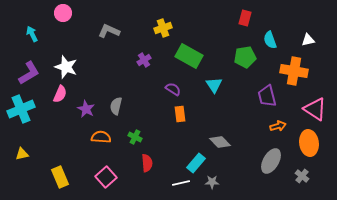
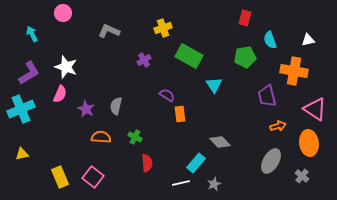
purple semicircle: moved 6 px left, 6 px down
pink square: moved 13 px left; rotated 10 degrees counterclockwise
gray star: moved 2 px right, 2 px down; rotated 24 degrees counterclockwise
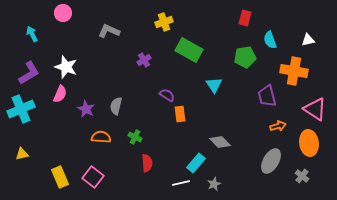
yellow cross: moved 1 px right, 6 px up
green rectangle: moved 6 px up
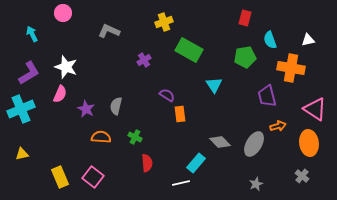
orange cross: moved 3 px left, 3 px up
gray ellipse: moved 17 px left, 17 px up
gray star: moved 42 px right
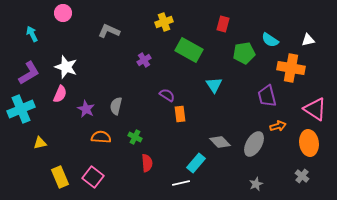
red rectangle: moved 22 px left, 6 px down
cyan semicircle: rotated 36 degrees counterclockwise
green pentagon: moved 1 px left, 4 px up
yellow triangle: moved 18 px right, 11 px up
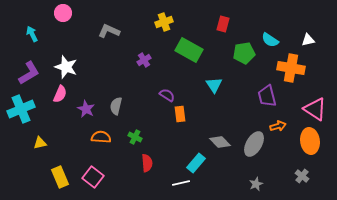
orange ellipse: moved 1 px right, 2 px up
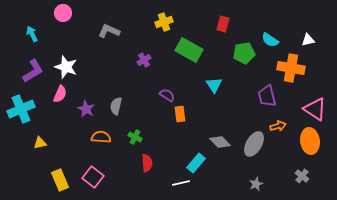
purple L-shape: moved 4 px right, 2 px up
yellow rectangle: moved 3 px down
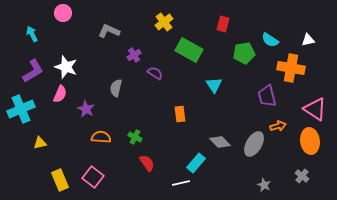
yellow cross: rotated 18 degrees counterclockwise
purple cross: moved 10 px left, 5 px up
purple semicircle: moved 12 px left, 22 px up
gray semicircle: moved 18 px up
red semicircle: rotated 30 degrees counterclockwise
gray star: moved 8 px right, 1 px down; rotated 24 degrees counterclockwise
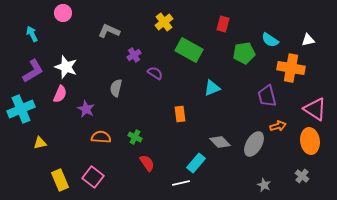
cyan triangle: moved 2 px left, 3 px down; rotated 42 degrees clockwise
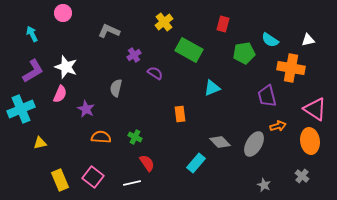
white line: moved 49 px left
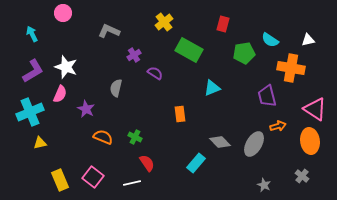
cyan cross: moved 9 px right, 3 px down
orange semicircle: moved 2 px right; rotated 18 degrees clockwise
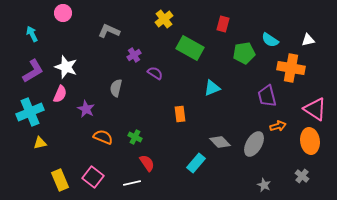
yellow cross: moved 3 px up
green rectangle: moved 1 px right, 2 px up
